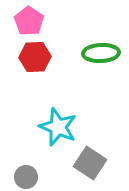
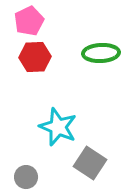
pink pentagon: rotated 12 degrees clockwise
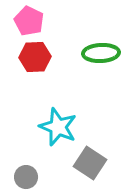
pink pentagon: rotated 20 degrees counterclockwise
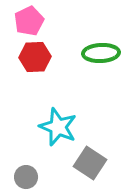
pink pentagon: rotated 20 degrees clockwise
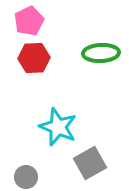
red hexagon: moved 1 px left, 1 px down
gray square: rotated 28 degrees clockwise
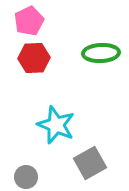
cyan star: moved 2 px left, 2 px up
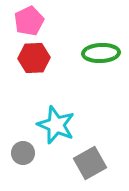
gray circle: moved 3 px left, 24 px up
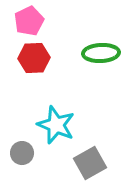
gray circle: moved 1 px left
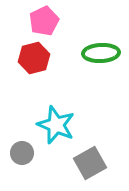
pink pentagon: moved 15 px right
red hexagon: rotated 12 degrees counterclockwise
